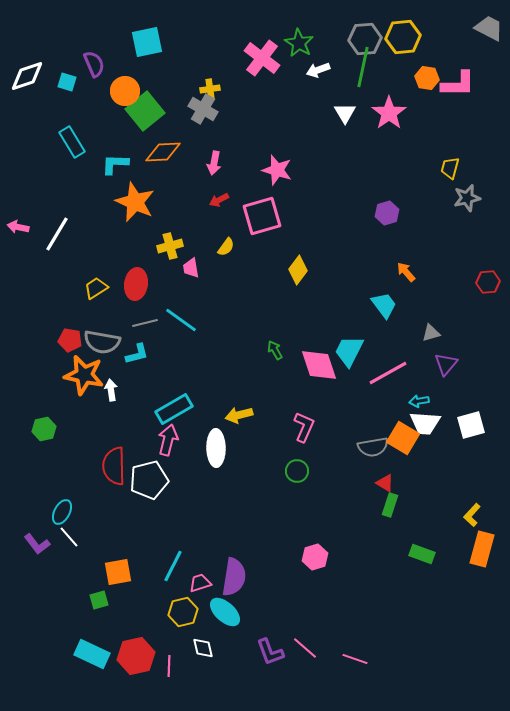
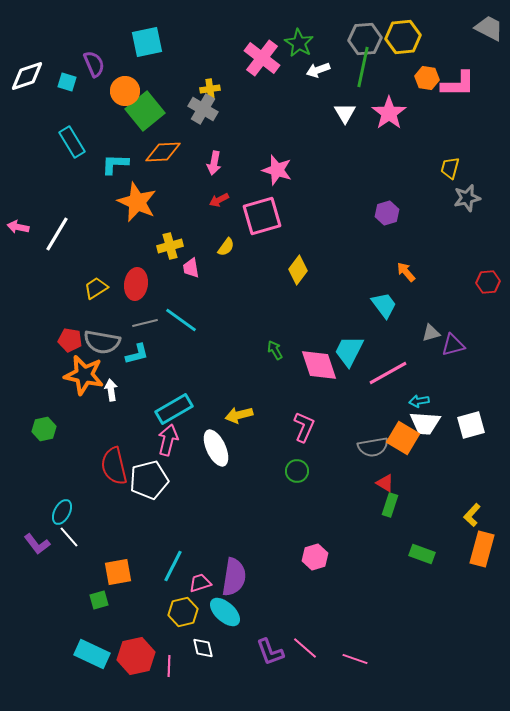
orange star at (135, 202): moved 2 px right
purple triangle at (446, 364): moved 7 px right, 19 px up; rotated 35 degrees clockwise
white ellipse at (216, 448): rotated 24 degrees counterclockwise
red semicircle at (114, 466): rotated 12 degrees counterclockwise
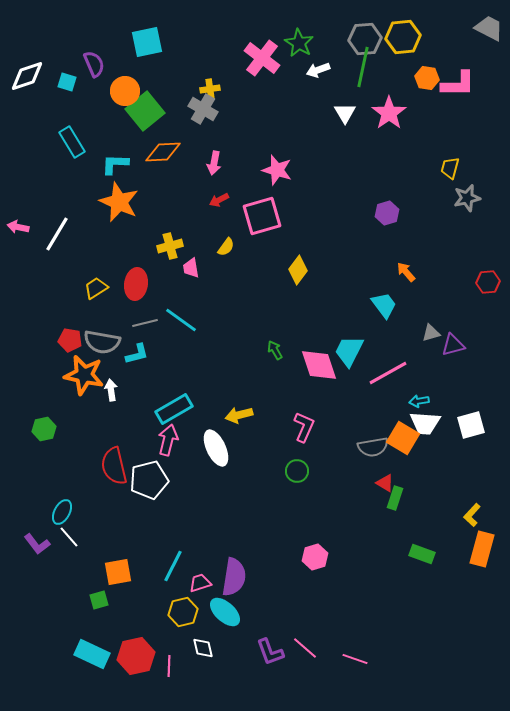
orange star at (137, 202): moved 18 px left
green rectangle at (390, 505): moved 5 px right, 7 px up
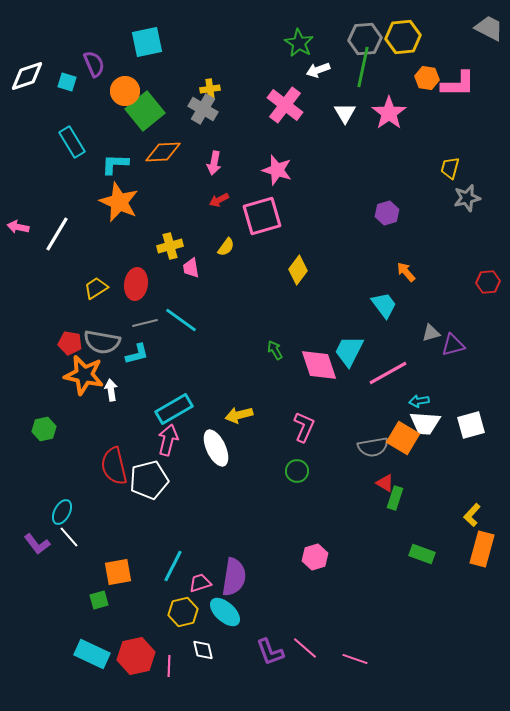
pink cross at (262, 58): moved 23 px right, 47 px down
red pentagon at (70, 340): moved 3 px down
white diamond at (203, 648): moved 2 px down
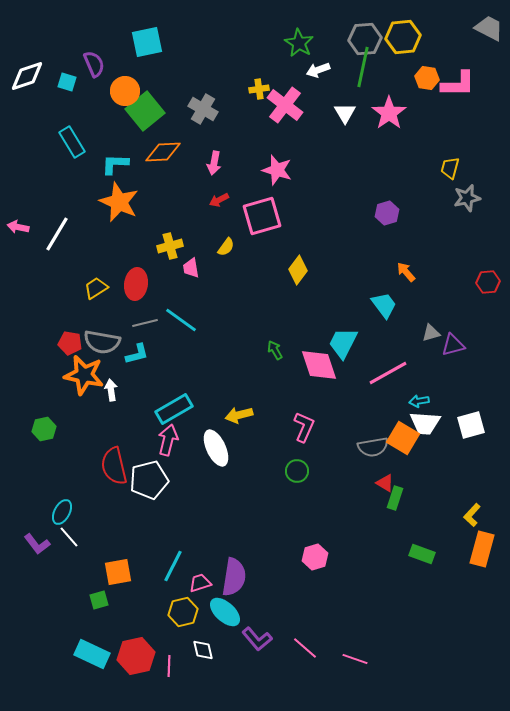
yellow cross at (210, 89): moved 49 px right
cyan trapezoid at (349, 351): moved 6 px left, 8 px up
purple L-shape at (270, 652): moved 13 px left, 13 px up; rotated 20 degrees counterclockwise
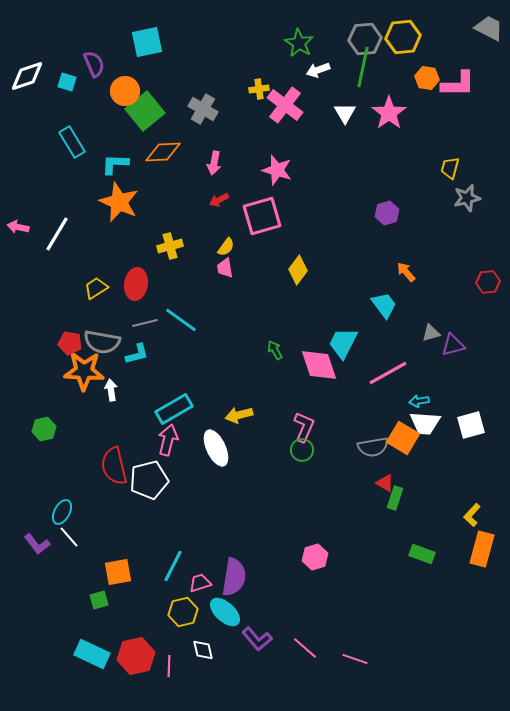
pink trapezoid at (191, 268): moved 34 px right
orange star at (84, 375): moved 4 px up; rotated 9 degrees counterclockwise
green circle at (297, 471): moved 5 px right, 21 px up
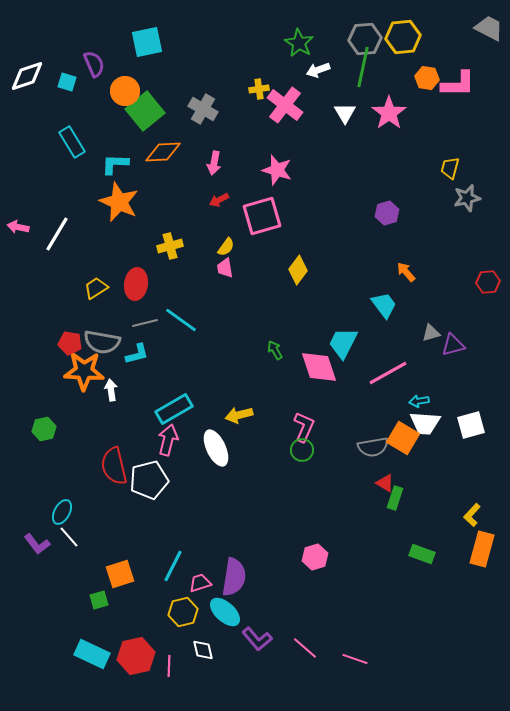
pink diamond at (319, 365): moved 2 px down
orange square at (118, 572): moved 2 px right, 2 px down; rotated 8 degrees counterclockwise
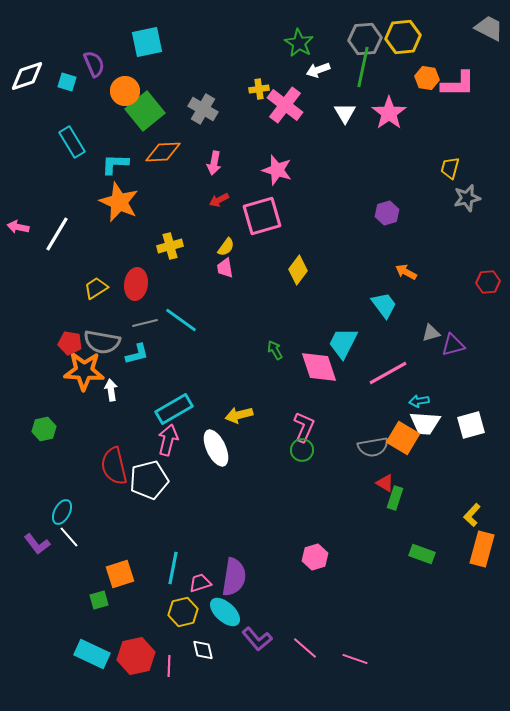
orange arrow at (406, 272): rotated 20 degrees counterclockwise
cyan line at (173, 566): moved 2 px down; rotated 16 degrees counterclockwise
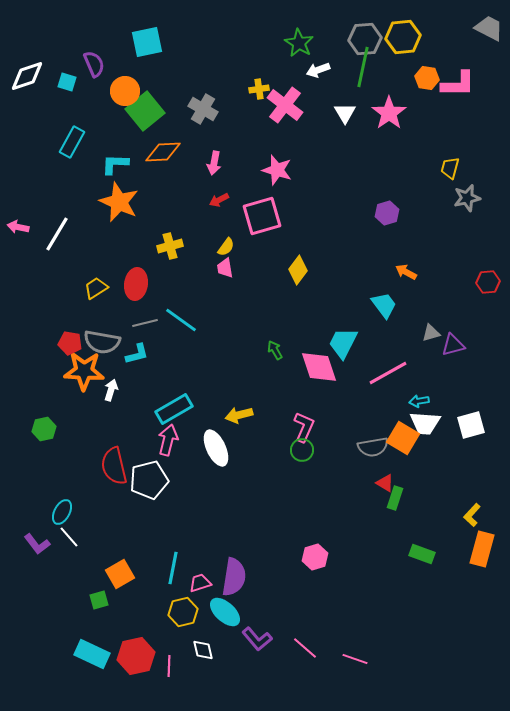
cyan rectangle at (72, 142): rotated 60 degrees clockwise
white arrow at (111, 390): rotated 25 degrees clockwise
orange square at (120, 574): rotated 12 degrees counterclockwise
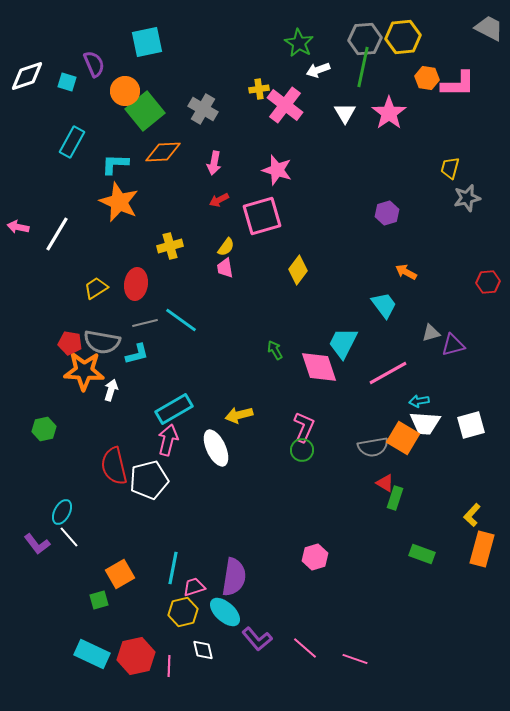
pink trapezoid at (200, 583): moved 6 px left, 4 px down
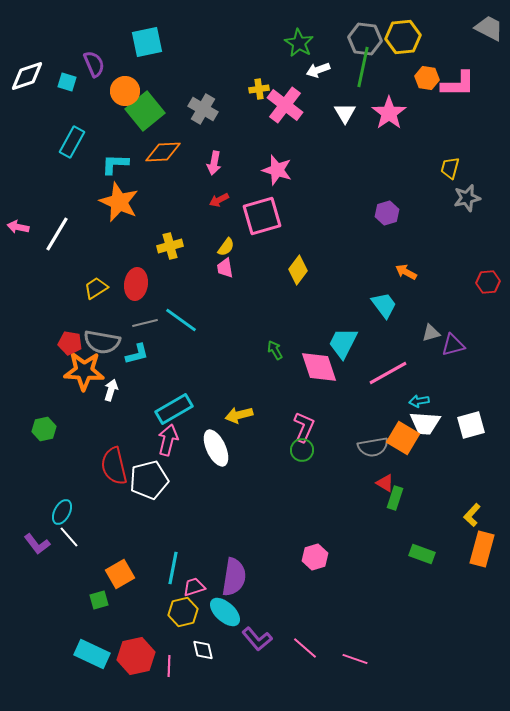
gray hexagon at (365, 39): rotated 12 degrees clockwise
